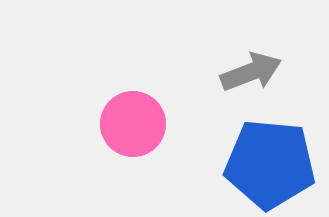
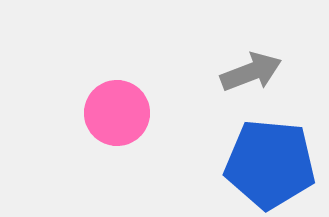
pink circle: moved 16 px left, 11 px up
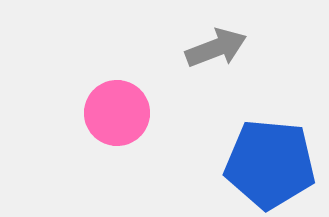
gray arrow: moved 35 px left, 24 px up
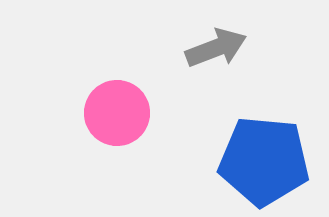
blue pentagon: moved 6 px left, 3 px up
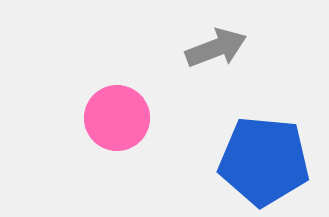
pink circle: moved 5 px down
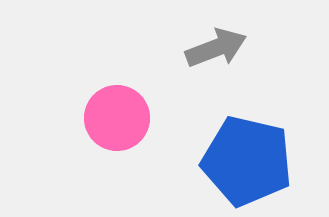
blue pentagon: moved 17 px left; rotated 8 degrees clockwise
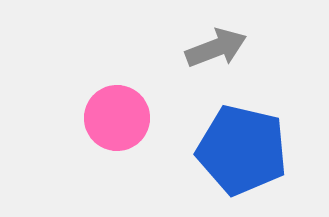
blue pentagon: moved 5 px left, 11 px up
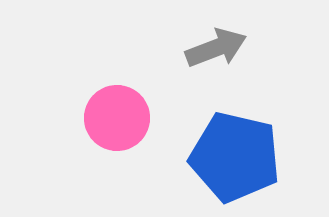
blue pentagon: moved 7 px left, 7 px down
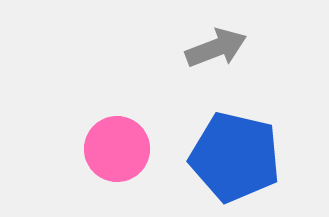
pink circle: moved 31 px down
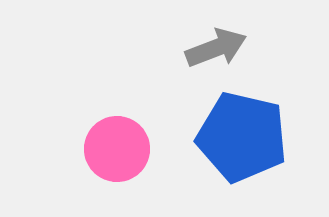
blue pentagon: moved 7 px right, 20 px up
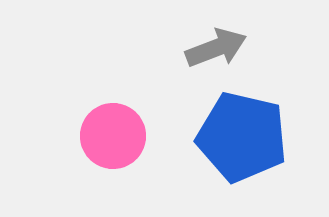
pink circle: moved 4 px left, 13 px up
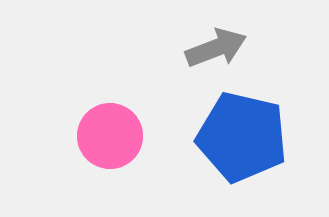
pink circle: moved 3 px left
